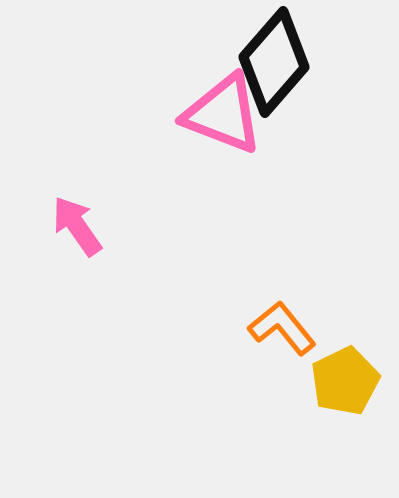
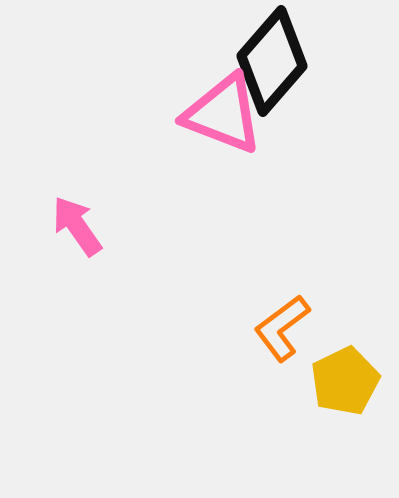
black diamond: moved 2 px left, 1 px up
orange L-shape: rotated 88 degrees counterclockwise
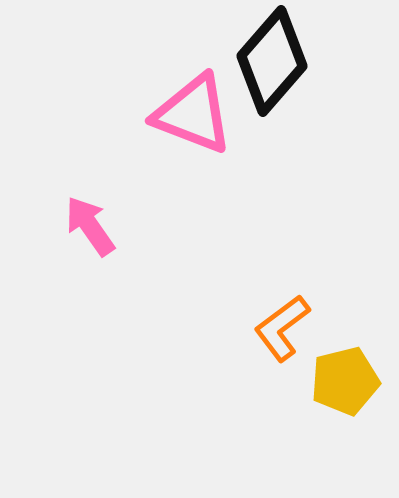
pink triangle: moved 30 px left
pink arrow: moved 13 px right
yellow pentagon: rotated 12 degrees clockwise
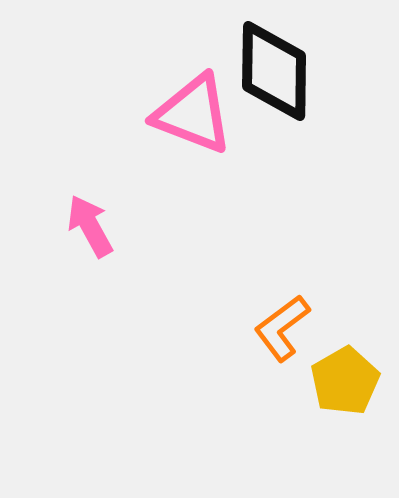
black diamond: moved 2 px right, 10 px down; rotated 40 degrees counterclockwise
pink arrow: rotated 6 degrees clockwise
yellow pentagon: rotated 16 degrees counterclockwise
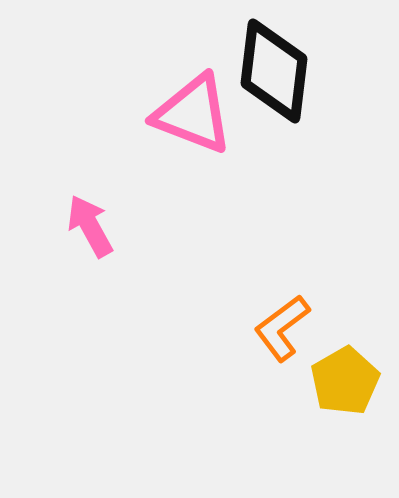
black diamond: rotated 6 degrees clockwise
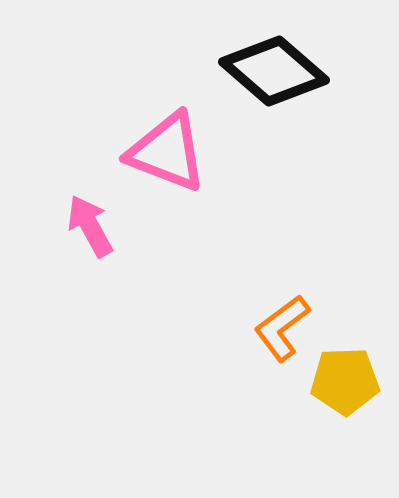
black diamond: rotated 56 degrees counterclockwise
pink triangle: moved 26 px left, 38 px down
yellow pentagon: rotated 28 degrees clockwise
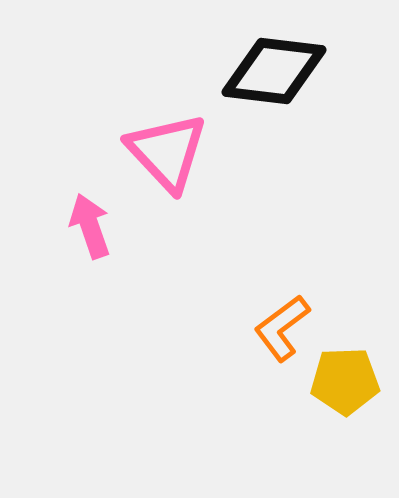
black diamond: rotated 34 degrees counterclockwise
pink triangle: rotated 26 degrees clockwise
pink arrow: rotated 10 degrees clockwise
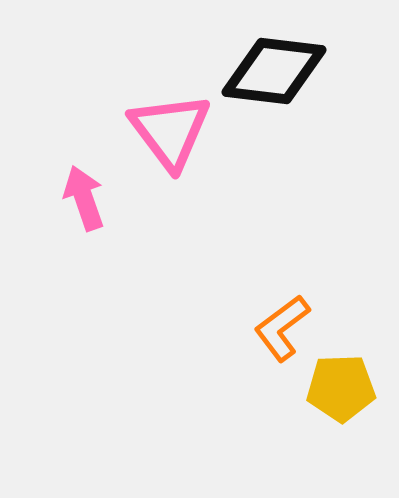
pink triangle: moved 3 px right, 21 px up; rotated 6 degrees clockwise
pink arrow: moved 6 px left, 28 px up
yellow pentagon: moved 4 px left, 7 px down
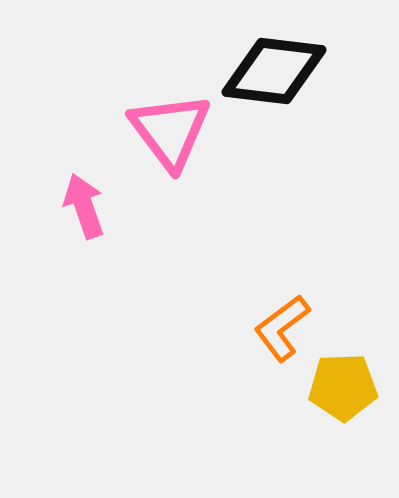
pink arrow: moved 8 px down
yellow pentagon: moved 2 px right, 1 px up
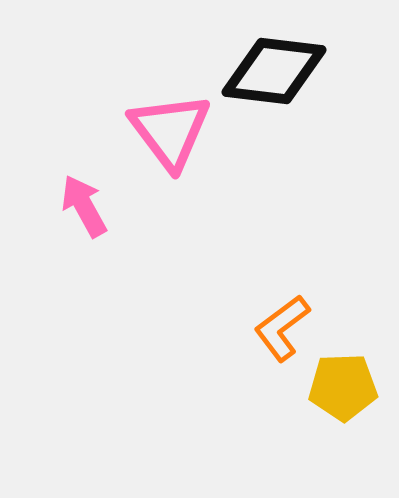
pink arrow: rotated 10 degrees counterclockwise
